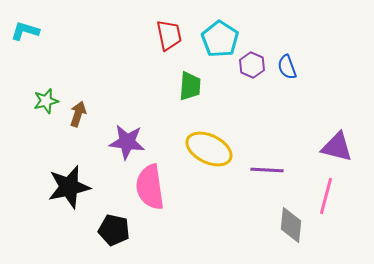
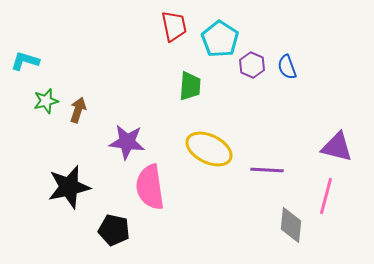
cyan L-shape: moved 30 px down
red trapezoid: moved 5 px right, 9 px up
brown arrow: moved 4 px up
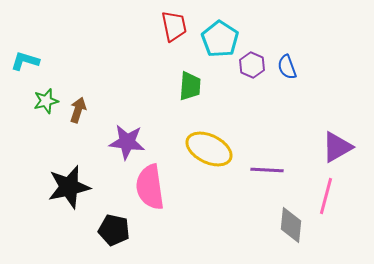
purple triangle: rotated 44 degrees counterclockwise
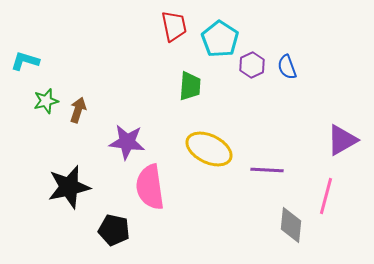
purple hexagon: rotated 10 degrees clockwise
purple triangle: moved 5 px right, 7 px up
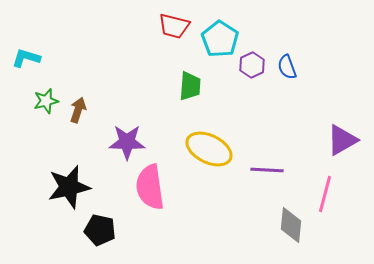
red trapezoid: rotated 116 degrees clockwise
cyan L-shape: moved 1 px right, 3 px up
purple star: rotated 6 degrees counterclockwise
pink line: moved 1 px left, 2 px up
black pentagon: moved 14 px left
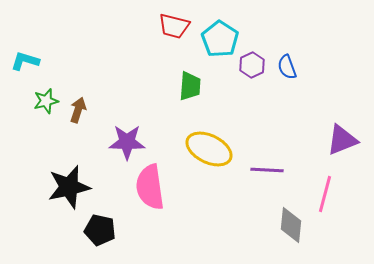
cyan L-shape: moved 1 px left, 3 px down
purple triangle: rotated 8 degrees clockwise
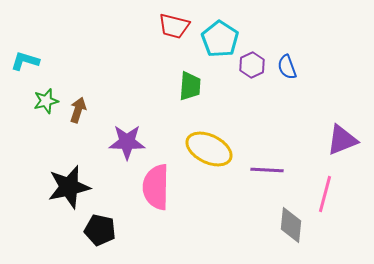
pink semicircle: moved 6 px right; rotated 9 degrees clockwise
